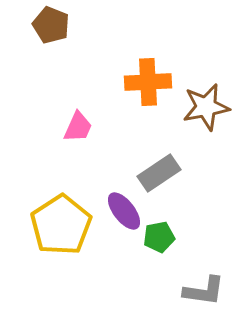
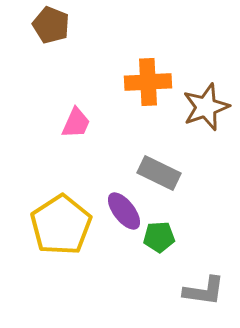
brown star: rotated 9 degrees counterclockwise
pink trapezoid: moved 2 px left, 4 px up
gray rectangle: rotated 60 degrees clockwise
green pentagon: rotated 8 degrees clockwise
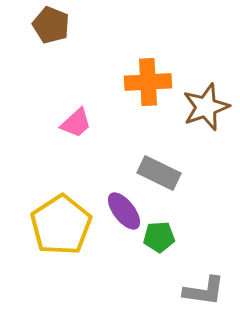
pink trapezoid: rotated 24 degrees clockwise
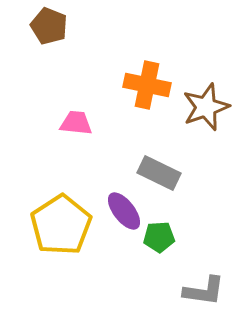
brown pentagon: moved 2 px left, 1 px down
orange cross: moved 1 px left, 3 px down; rotated 15 degrees clockwise
pink trapezoid: rotated 132 degrees counterclockwise
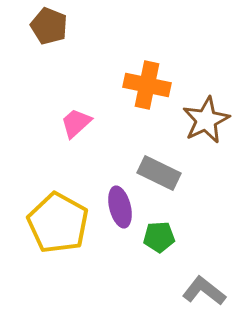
brown star: moved 13 px down; rotated 6 degrees counterclockwise
pink trapezoid: rotated 48 degrees counterclockwise
purple ellipse: moved 4 px left, 4 px up; rotated 24 degrees clockwise
yellow pentagon: moved 3 px left, 2 px up; rotated 10 degrees counterclockwise
gray L-shape: rotated 150 degrees counterclockwise
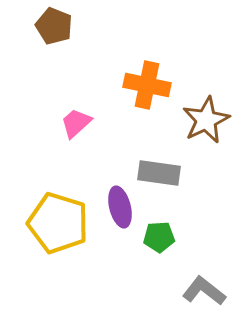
brown pentagon: moved 5 px right
gray rectangle: rotated 18 degrees counterclockwise
yellow pentagon: rotated 12 degrees counterclockwise
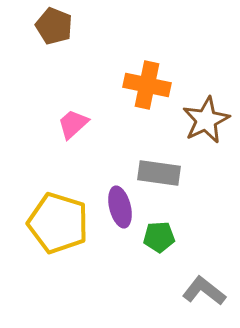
pink trapezoid: moved 3 px left, 1 px down
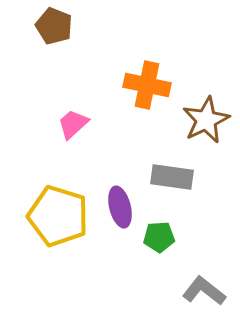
gray rectangle: moved 13 px right, 4 px down
yellow pentagon: moved 7 px up
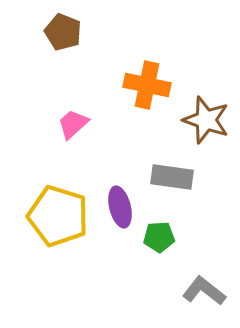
brown pentagon: moved 9 px right, 6 px down
brown star: rotated 27 degrees counterclockwise
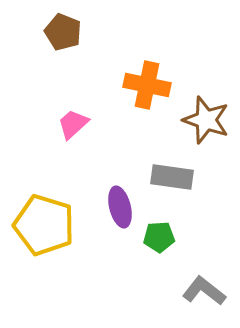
yellow pentagon: moved 14 px left, 9 px down
